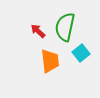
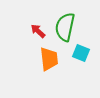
cyan square: rotated 30 degrees counterclockwise
orange trapezoid: moved 1 px left, 2 px up
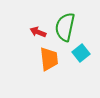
red arrow: moved 1 px down; rotated 21 degrees counterclockwise
cyan square: rotated 30 degrees clockwise
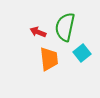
cyan square: moved 1 px right
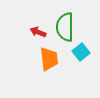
green semicircle: rotated 12 degrees counterclockwise
cyan square: moved 1 px left, 1 px up
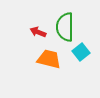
orange trapezoid: rotated 70 degrees counterclockwise
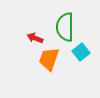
red arrow: moved 3 px left, 6 px down
orange trapezoid: rotated 85 degrees counterclockwise
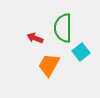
green semicircle: moved 2 px left, 1 px down
orange trapezoid: moved 6 px down; rotated 10 degrees clockwise
